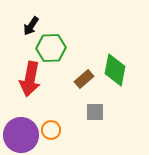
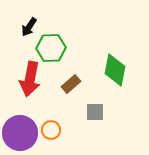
black arrow: moved 2 px left, 1 px down
brown rectangle: moved 13 px left, 5 px down
purple circle: moved 1 px left, 2 px up
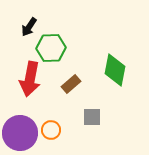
gray square: moved 3 px left, 5 px down
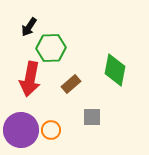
purple circle: moved 1 px right, 3 px up
